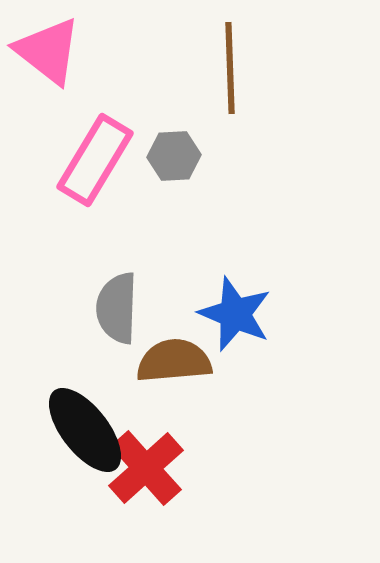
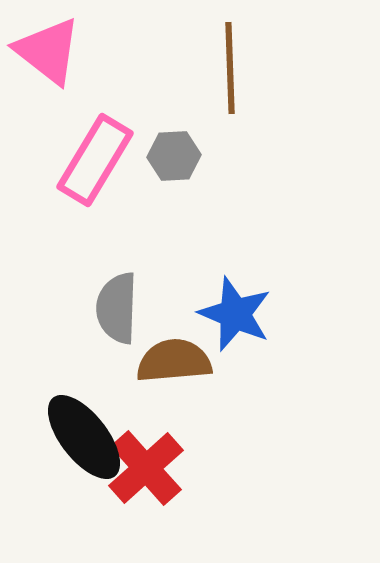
black ellipse: moved 1 px left, 7 px down
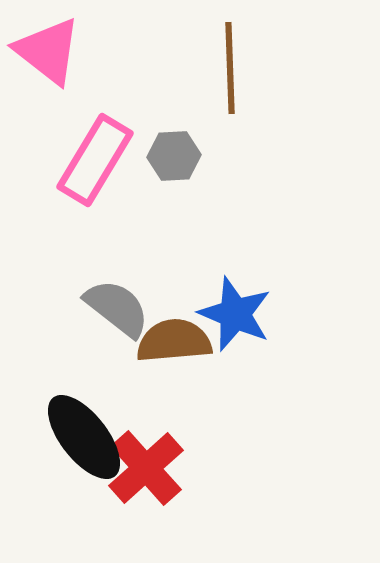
gray semicircle: rotated 126 degrees clockwise
brown semicircle: moved 20 px up
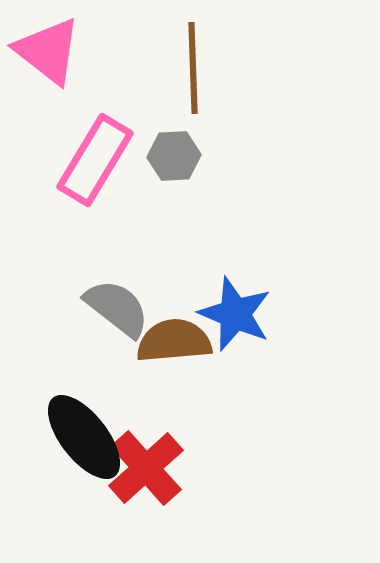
brown line: moved 37 px left
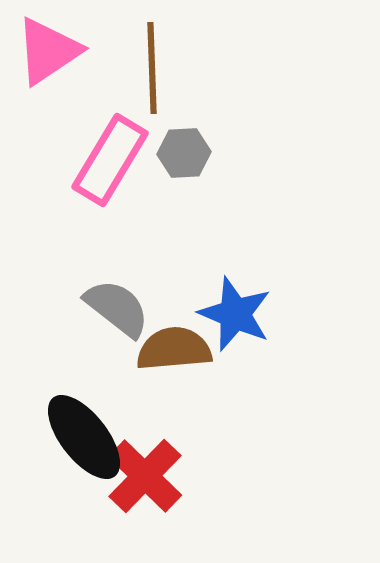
pink triangle: rotated 48 degrees clockwise
brown line: moved 41 px left
gray hexagon: moved 10 px right, 3 px up
pink rectangle: moved 15 px right
brown semicircle: moved 8 px down
red cross: moved 1 px left, 8 px down; rotated 4 degrees counterclockwise
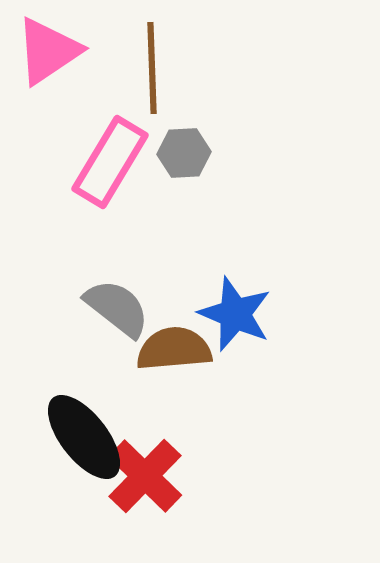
pink rectangle: moved 2 px down
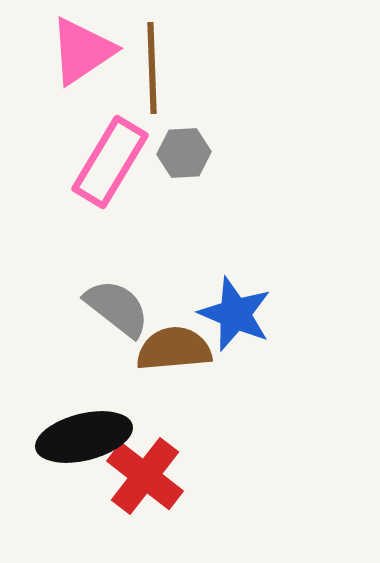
pink triangle: moved 34 px right
black ellipse: rotated 66 degrees counterclockwise
red cross: rotated 6 degrees counterclockwise
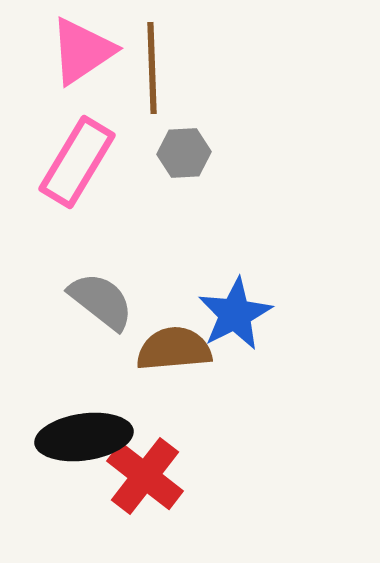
pink rectangle: moved 33 px left
gray semicircle: moved 16 px left, 7 px up
blue star: rotated 22 degrees clockwise
black ellipse: rotated 6 degrees clockwise
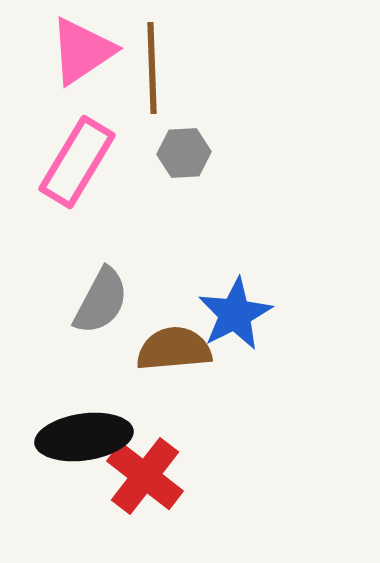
gray semicircle: rotated 80 degrees clockwise
